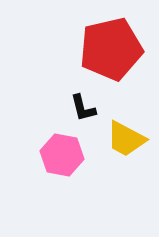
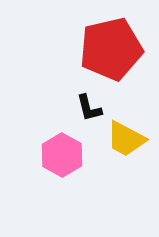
black L-shape: moved 6 px right
pink hexagon: rotated 18 degrees clockwise
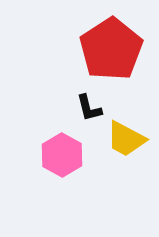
red pentagon: rotated 20 degrees counterclockwise
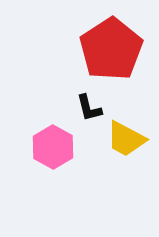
pink hexagon: moved 9 px left, 8 px up
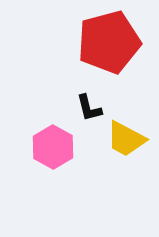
red pentagon: moved 2 px left, 7 px up; rotated 18 degrees clockwise
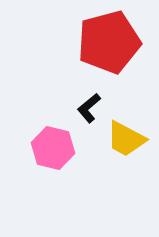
black L-shape: rotated 64 degrees clockwise
pink hexagon: moved 1 px down; rotated 15 degrees counterclockwise
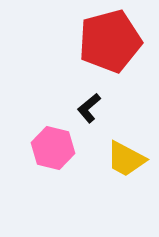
red pentagon: moved 1 px right, 1 px up
yellow trapezoid: moved 20 px down
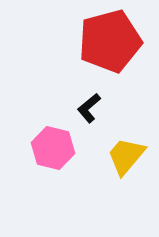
yellow trapezoid: moved 3 px up; rotated 102 degrees clockwise
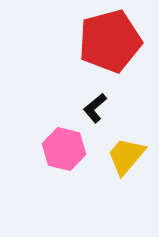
black L-shape: moved 6 px right
pink hexagon: moved 11 px right, 1 px down
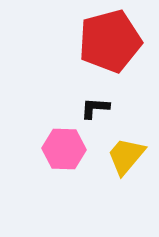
black L-shape: rotated 44 degrees clockwise
pink hexagon: rotated 12 degrees counterclockwise
